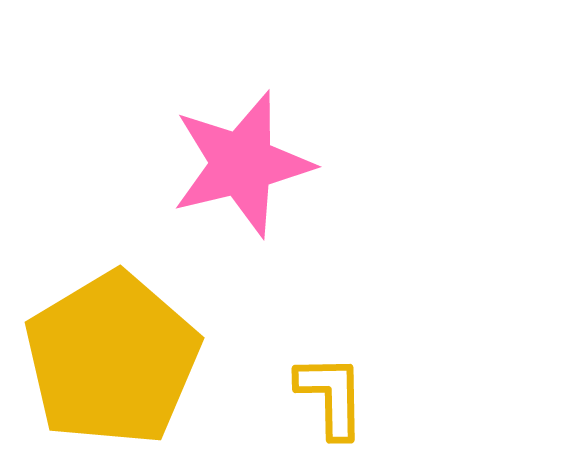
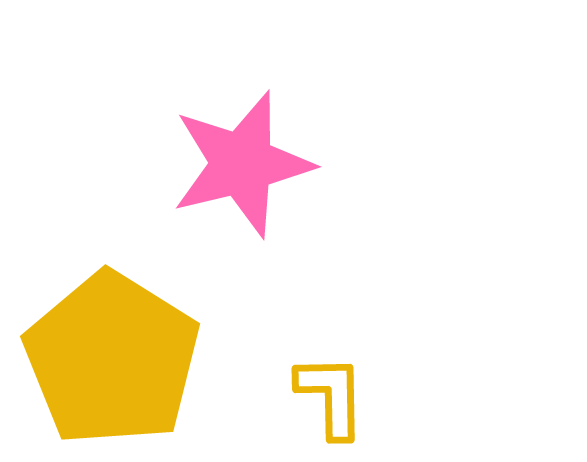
yellow pentagon: rotated 9 degrees counterclockwise
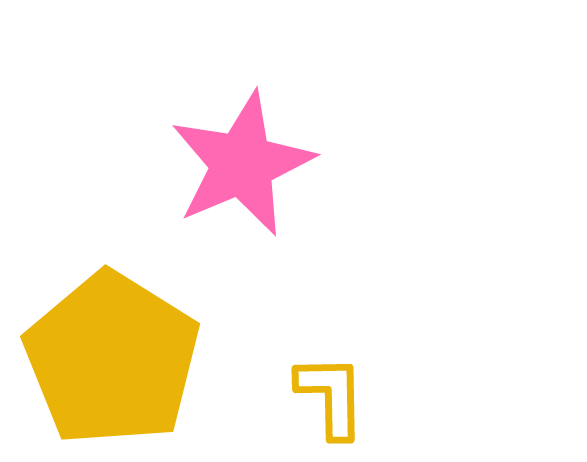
pink star: rotated 9 degrees counterclockwise
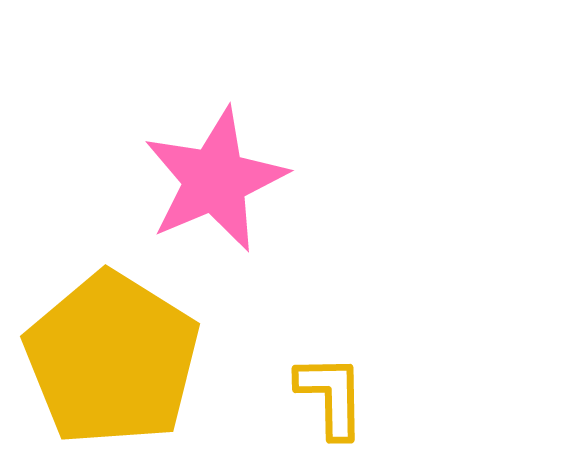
pink star: moved 27 px left, 16 px down
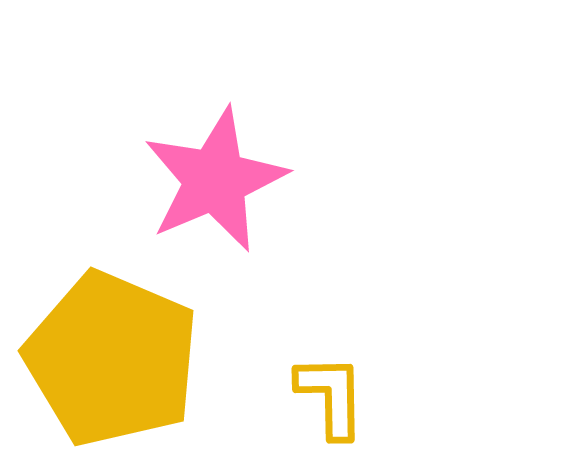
yellow pentagon: rotated 9 degrees counterclockwise
